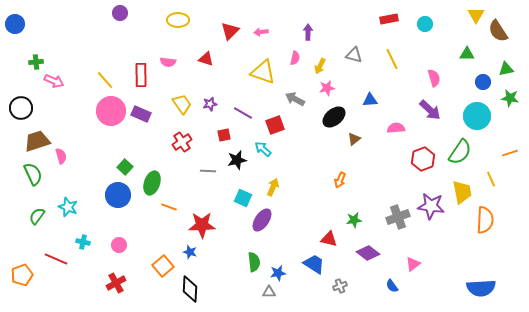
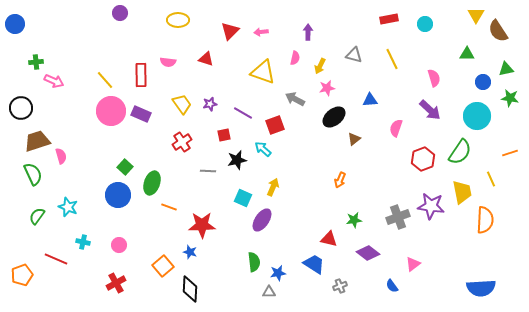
pink semicircle at (396, 128): rotated 66 degrees counterclockwise
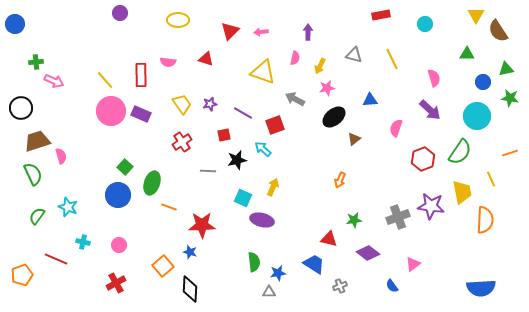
red rectangle at (389, 19): moved 8 px left, 4 px up
purple ellipse at (262, 220): rotated 70 degrees clockwise
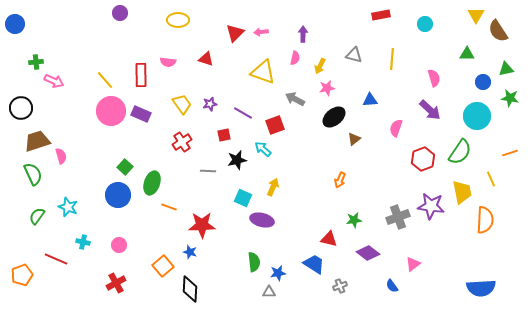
red triangle at (230, 31): moved 5 px right, 2 px down
purple arrow at (308, 32): moved 5 px left, 2 px down
yellow line at (392, 59): rotated 30 degrees clockwise
